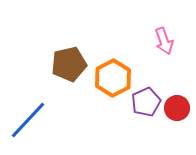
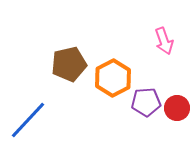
purple pentagon: rotated 20 degrees clockwise
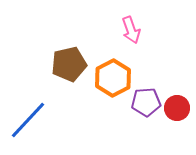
pink arrow: moved 33 px left, 11 px up
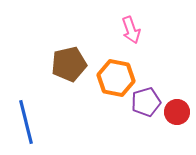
orange hexagon: moved 3 px right; rotated 21 degrees counterclockwise
purple pentagon: rotated 12 degrees counterclockwise
red circle: moved 4 px down
blue line: moved 2 px left, 2 px down; rotated 57 degrees counterclockwise
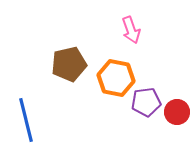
purple pentagon: rotated 8 degrees clockwise
blue line: moved 2 px up
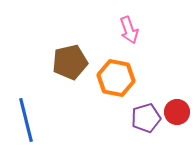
pink arrow: moved 2 px left
brown pentagon: moved 1 px right, 2 px up
purple pentagon: moved 16 px down; rotated 8 degrees counterclockwise
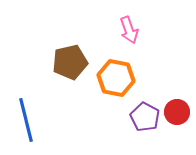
purple pentagon: moved 1 px left, 1 px up; rotated 28 degrees counterclockwise
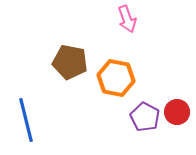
pink arrow: moved 2 px left, 11 px up
brown pentagon: rotated 24 degrees clockwise
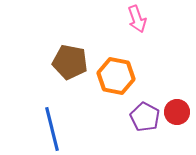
pink arrow: moved 10 px right
orange hexagon: moved 2 px up
blue line: moved 26 px right, 9 px down
